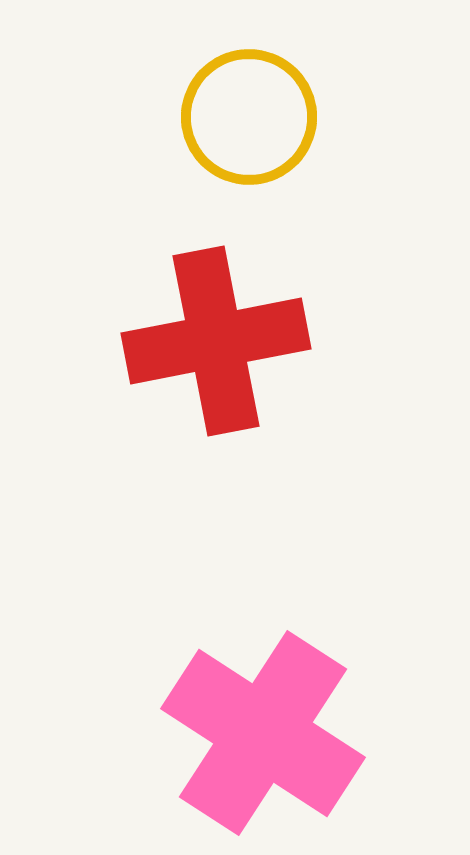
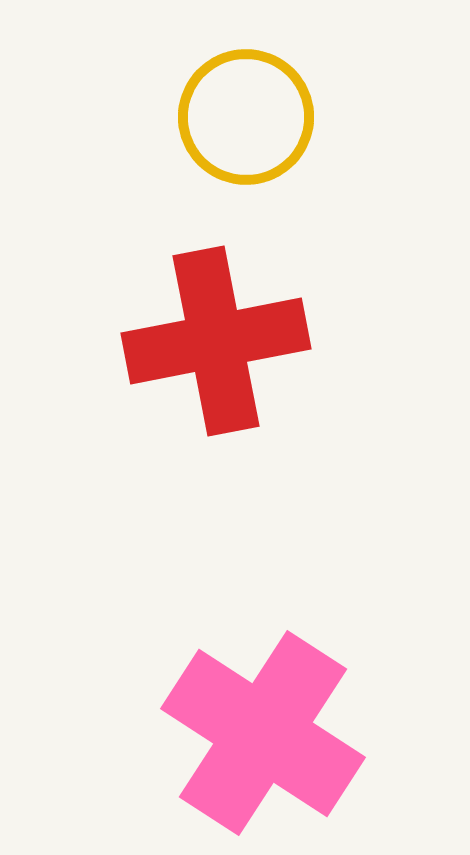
yellow circle: moved 3 px left
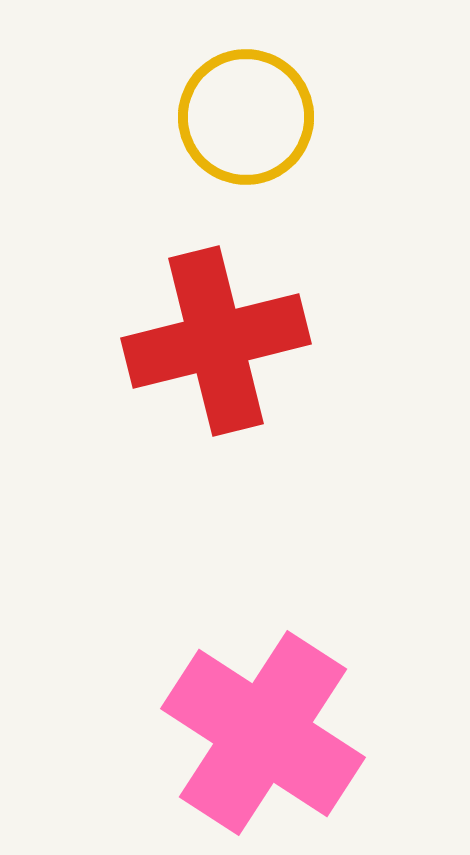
red cross: rotated 3 degrees counterclockwise
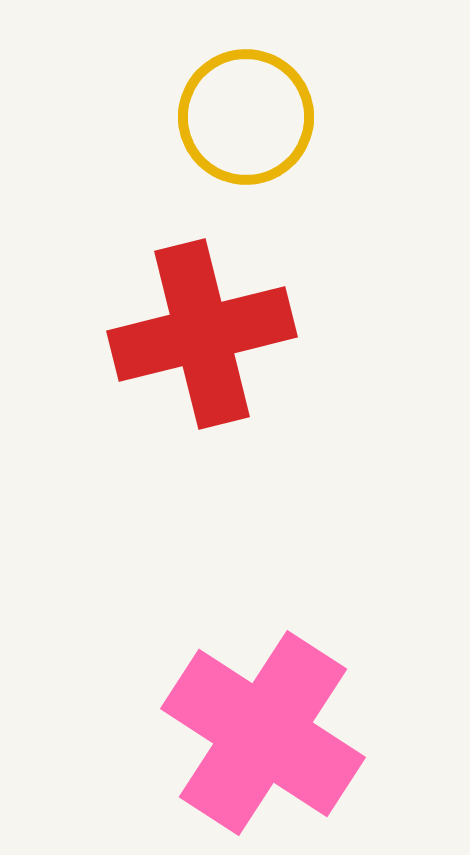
red cross: moved 14 px left, 7 px up
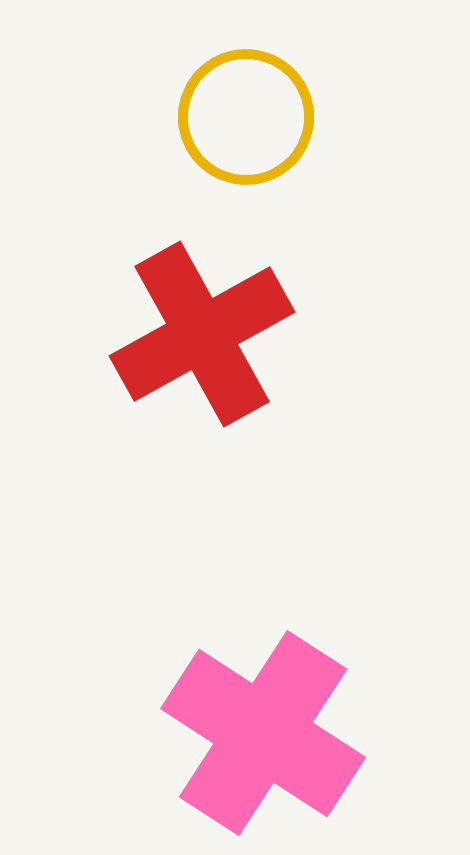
red cross: rotated 15 degrees counterclockwise
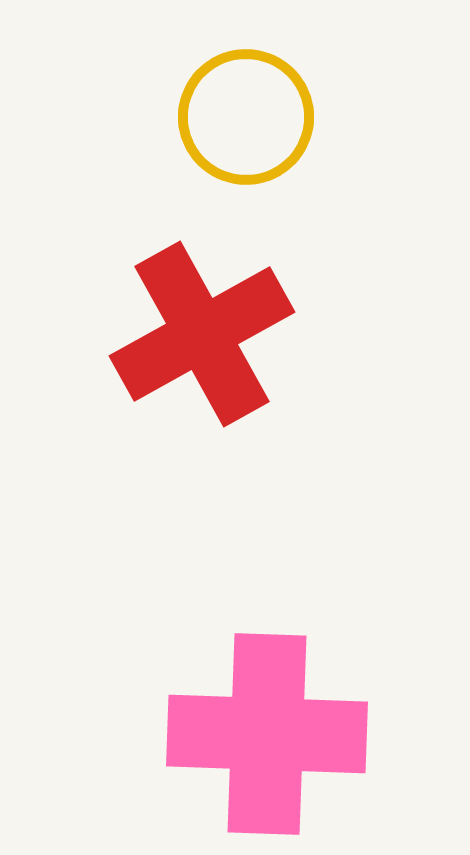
pink cross: moved 4 px right, 1 px down; rotated 31 degrees counterclockwise
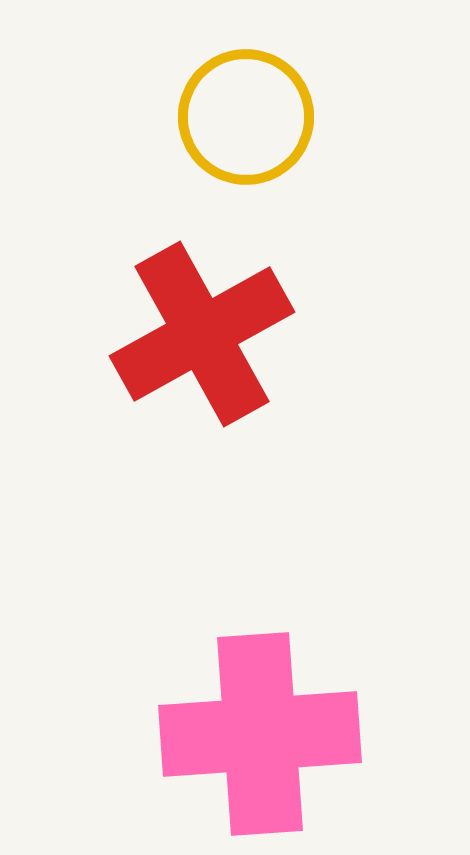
pink cross: moved 7 px left; rotated 6 degrees counterclockwise
